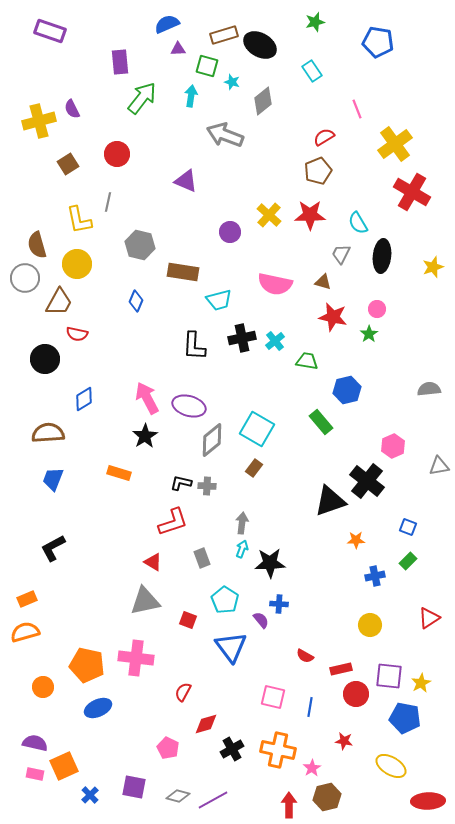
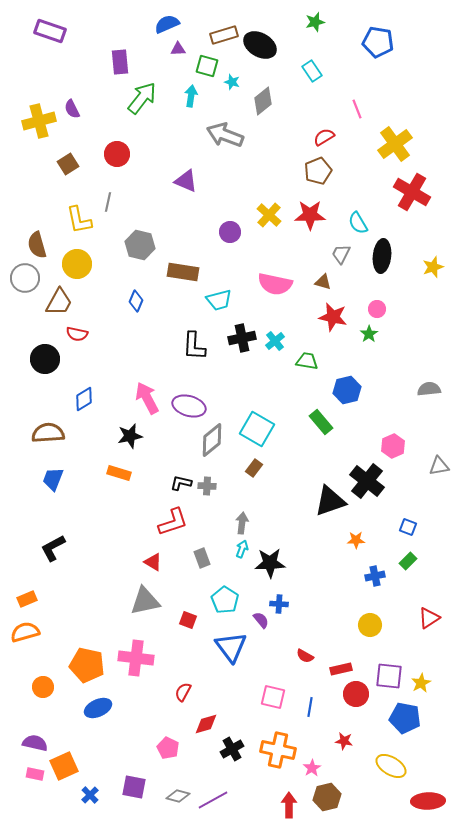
black star at (145, 436): moved 15 px left; rotated 20 degrees clockwise
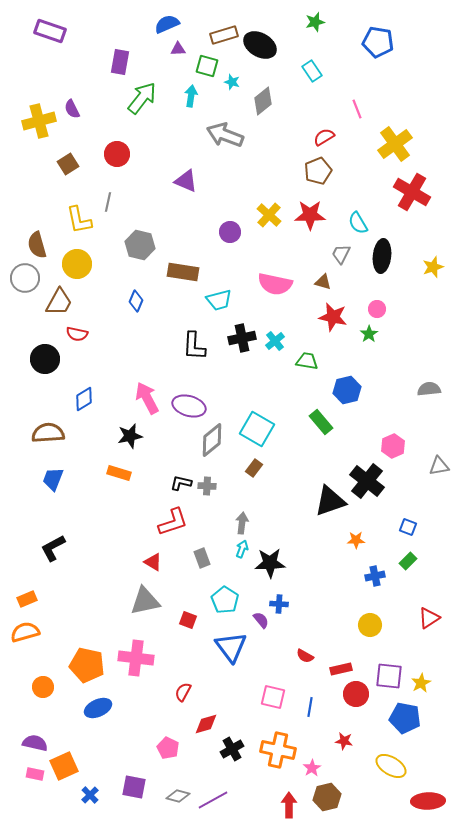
purple rectangle at (120, 62): rotated 15 degrees clockwise
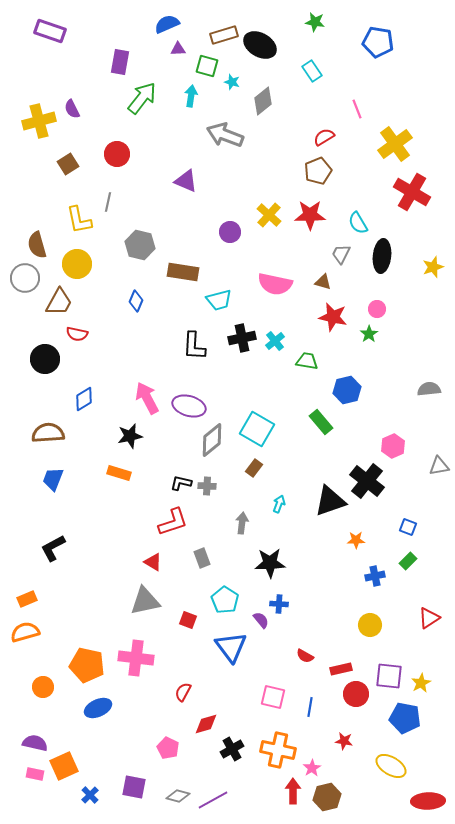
green star at (315, 22): rotated 24 degrees clockwise
cyan arrow at (242, 549): moved 37 px right, 45 px up
red arrow at (289, 805): moved 4 px right, 14 px up
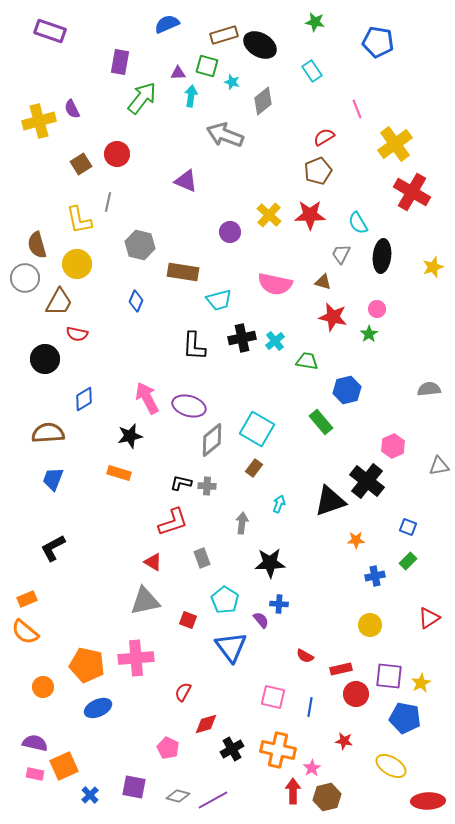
purple triangle at (178, 49): moved 24 px down
brown square at (68, 164): moved 13 px right
orange semicircle at (25, 632): rotated 124 degrees counterclockwise
pink cross at (136, 658): rotated 12 degrees counterclockwise
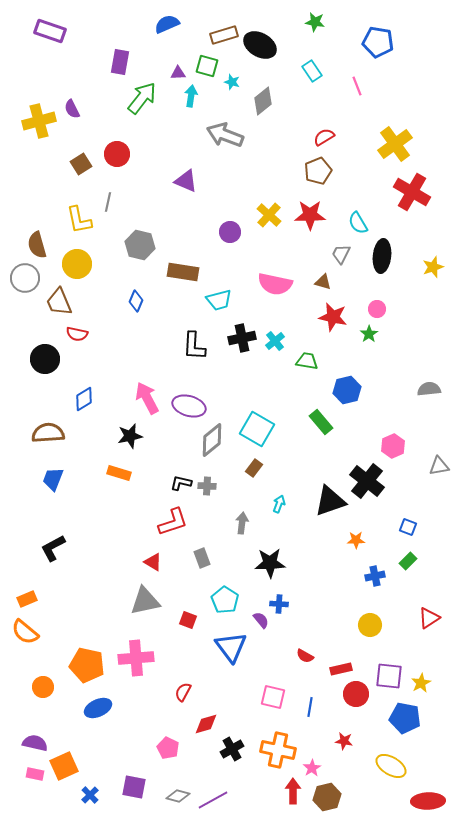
pink line at (357, 109): moved 23 px up
brown trapezoid at (59, 302): rotated 128 degrees clockwise
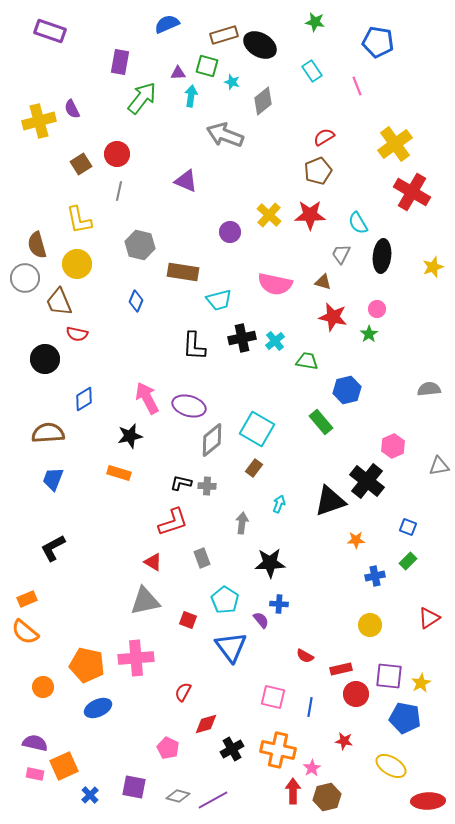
gray line at (108, 202): moved 11 px right, 11 px up
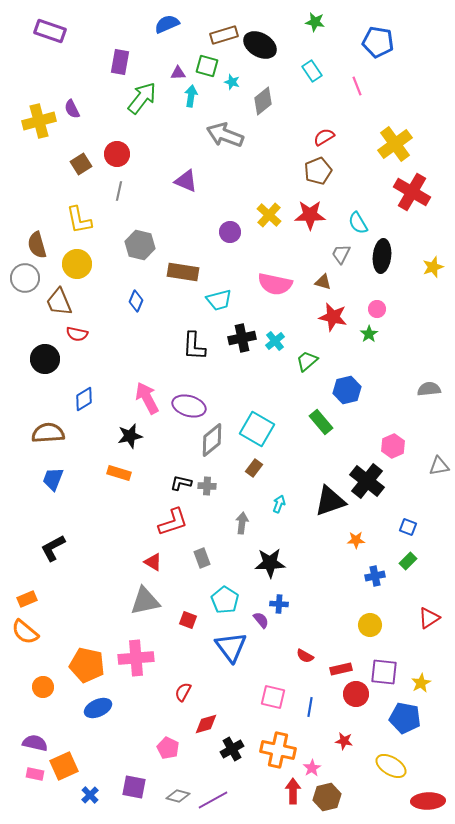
green trapezoid at (307, 361): rotated 50 degrees counterclockwise
purple square at (389, 676): moved 5 px left, 4 px up
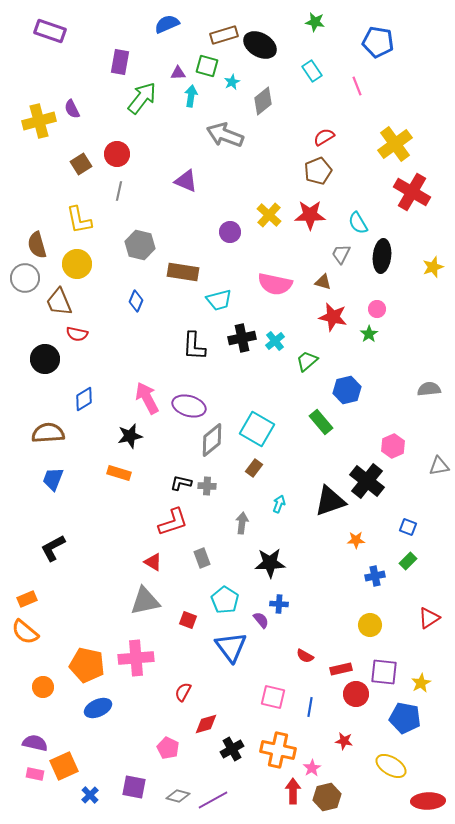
cyan star at (232, 82): rotated 28 degrees clockwise
